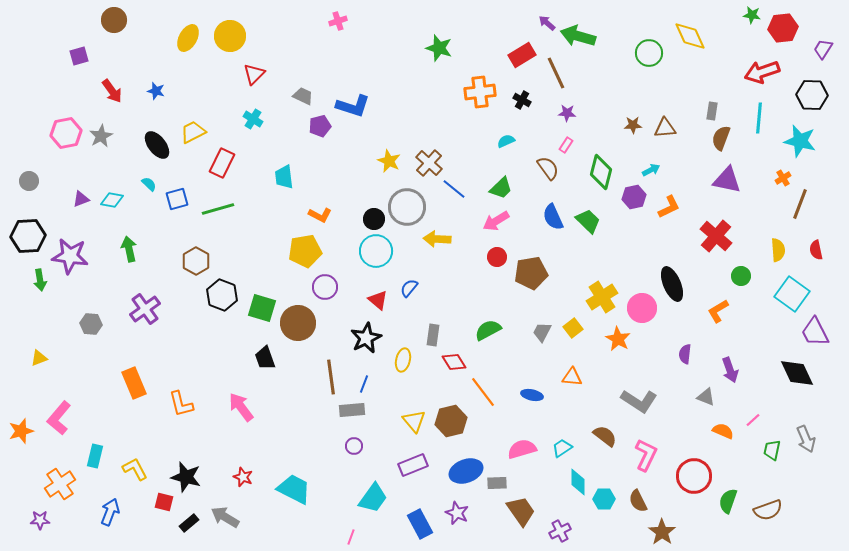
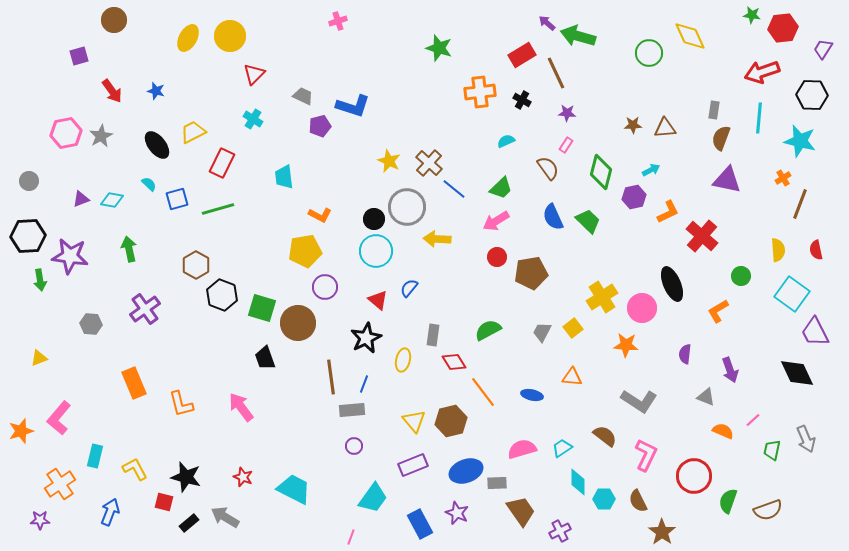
gray rectangle at (712, 111): moved 2 px right, 1 px up
orange L-shape at (669, 207): moved 1 px left, 5 px down
red cross at (716, 236): moved 14 px left
brown hexagon at (196, 261): moved 4 px down
orange star at (618, 339): moved 8 px right, 6 px down; rotated 25 degrees counterclockwise
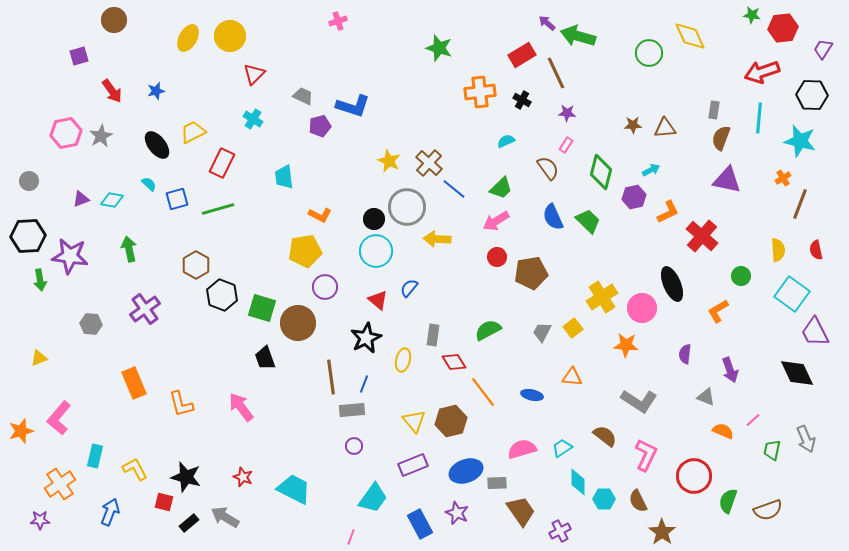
blue star at (156, 91): rotated 30 degrees counterclockwise
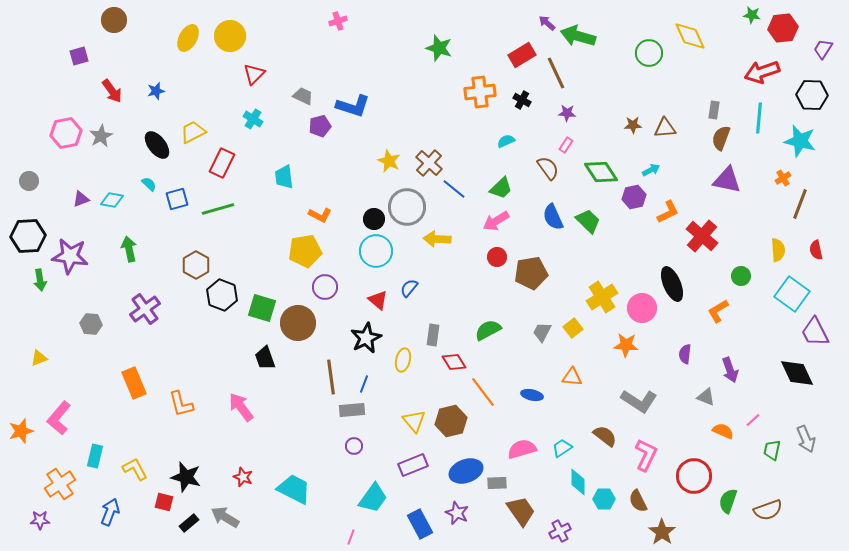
green diamond at (601, 172): rotated 48 degrees counterclockwise
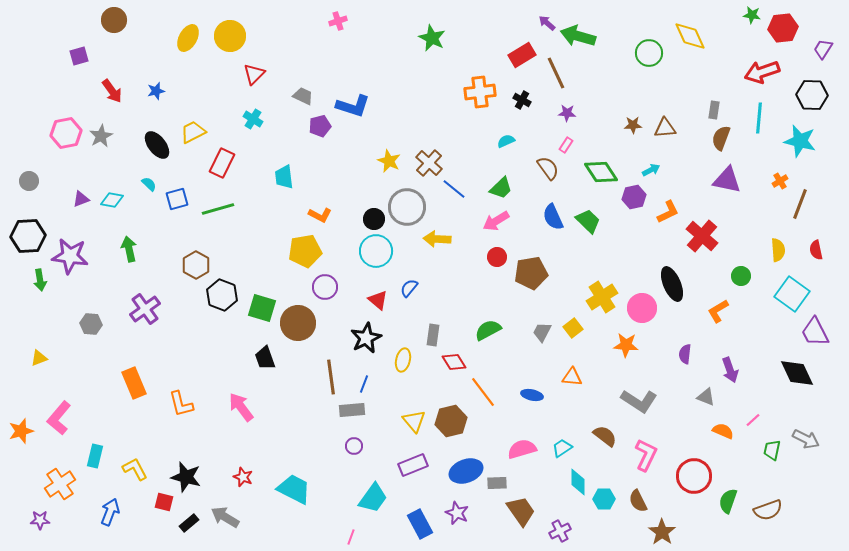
green star at (439, 48): moved 7 px left, 10 px up; rotated 8 degrees clockwise
orange cross at (783, 178): moved 3 px left, 3 px down
gray arrow at (806, 439): rotated 40 degrees counterclockwise
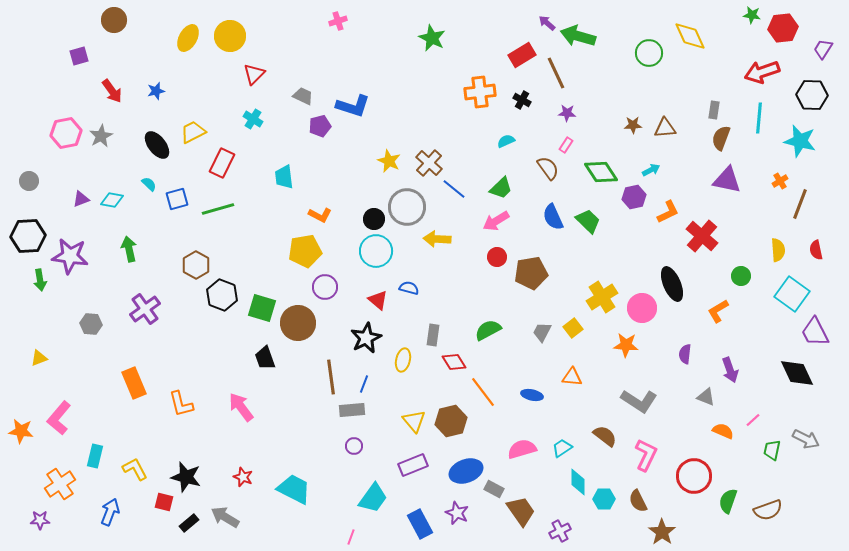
blue semicircle at (409, 288): rotated 66 degrees clockwise
orange star at (21, 431): rotated 25 degrees clockwise
gray rectangle at (497, 483): moved 3 px left, 6 px down; rotated 30 degrees clockwise
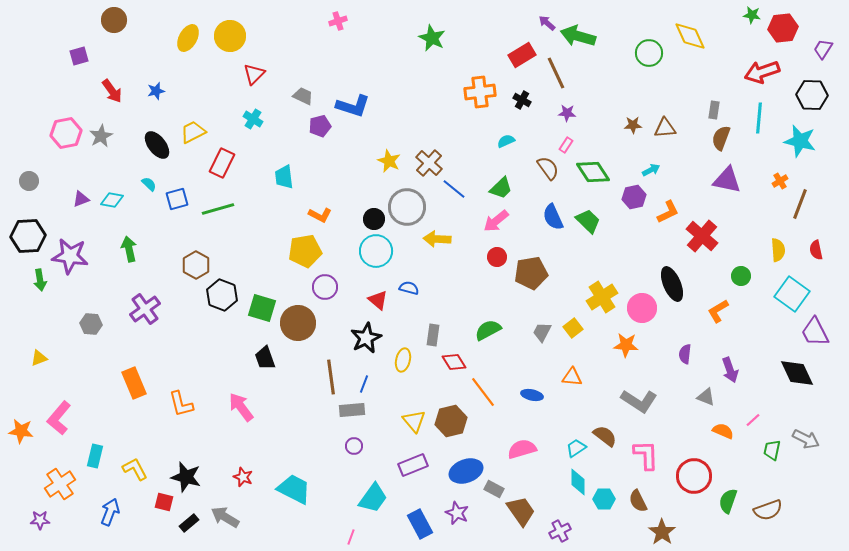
green diamond at (601, 172): moved 8 px left
pink arrow at (496, 221): rotated 8 degrees counterclockwise
cyan trapezoid at (562, 448): moved 14 px right
pink L-shape at (646, 455): rotated 28 degrees counterclockwise
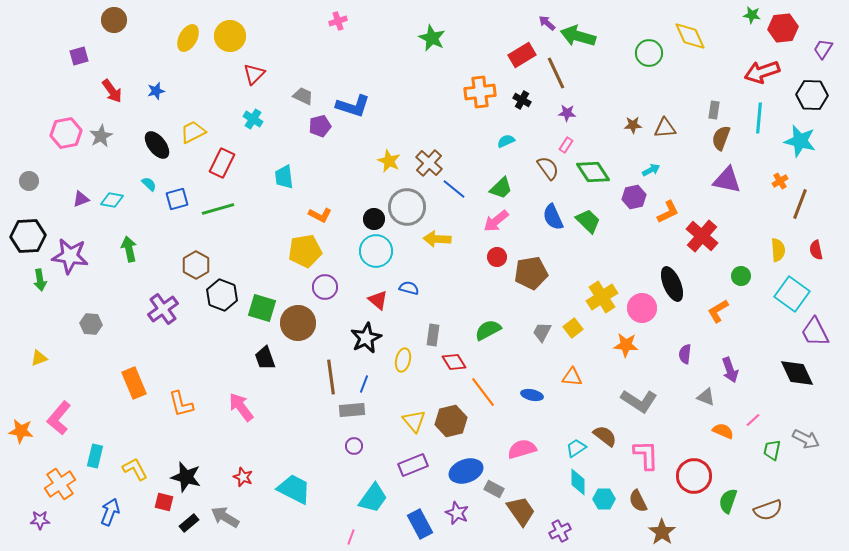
purple cross at (145, 309): moved 18 px right
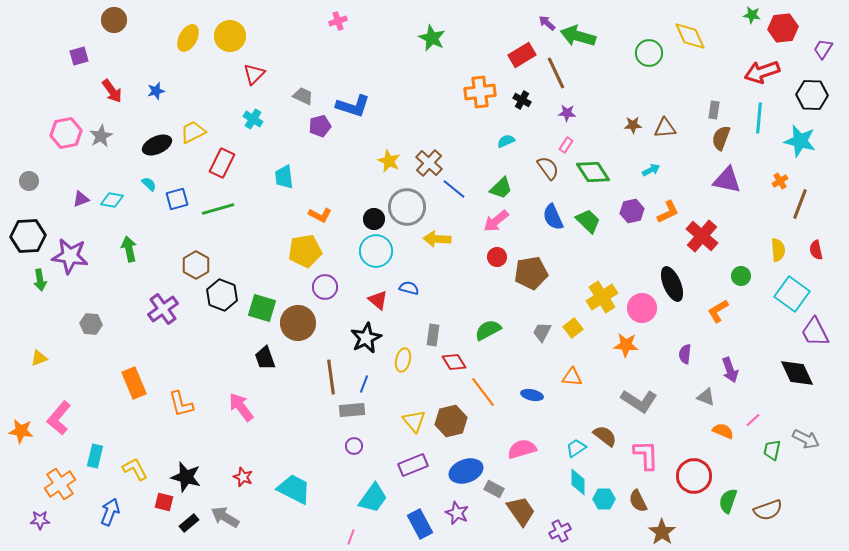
black ellipse at (157, 145): rotated 76 degrees counterclockwise
purple hexagon at (634, 197): moved 2 px left, 14 px down
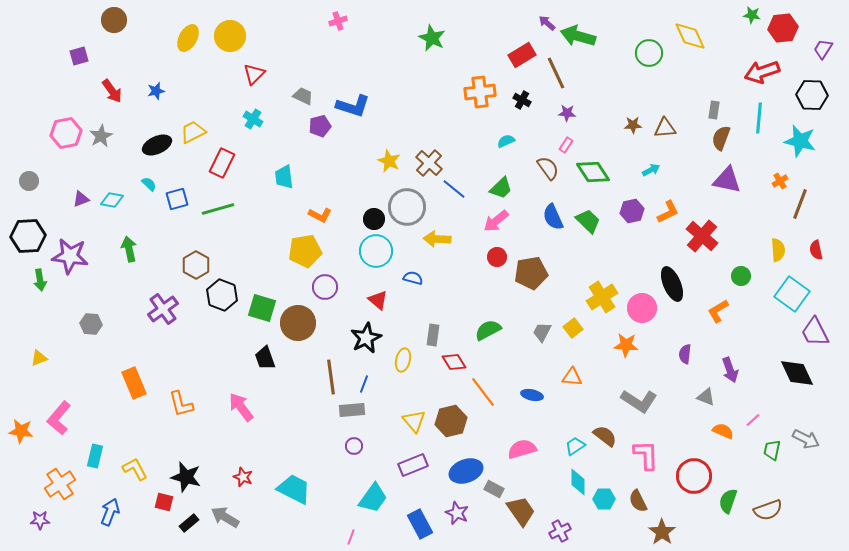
blue semicircle at (409, 288): moved 4 px right, 10 px up
cyan trapezoid at (576, 448): moved 1 px left, 2 px up
